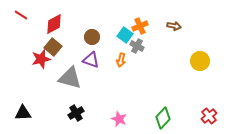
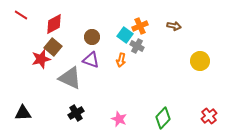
gray triangle: rotated 10 degrees clockwise
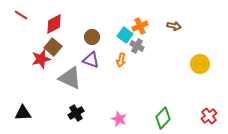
yellow circle: moved 3 px down
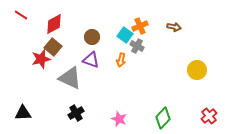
brown arrow: moved 1 px down
yellow circle: moved 3 px left, 6 px down
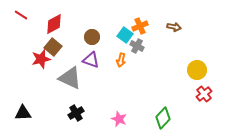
red cross: moved 5 px left, 22 px up
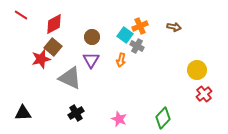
purple triangle: rotated 42 degrees clockwise
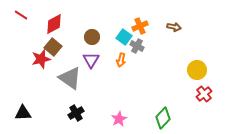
cyan square: moved 1 px left, 2 px down
gray triangle: rotated 10 degrees clockwise
pink star: rotated 21 degrees clockwise
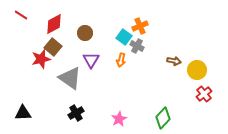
brown arrow: moved 34 px down
brown circle: moved 7 px left, 4 px up
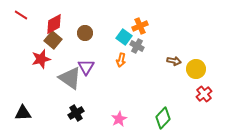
brown square: moved 7 px up
purple triangle: moved 5 px left, 7 px down
yellow circle: moved 1 px left, 1 px up
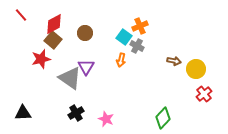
red line: rotated 16 degrees clockwise
pink star: moved 13 px left; rotated 21 degrees counterclockwise
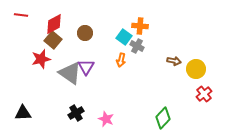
red line: rotated 40 degrees counterclockwise
orange cross: rotated 28 degrees clockwise
gray triangle: moved 5 px up
